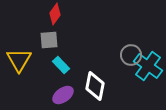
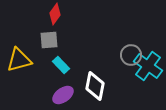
yellow triangle: rotated 44 degrees clockwise
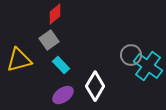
red diamond: rotated 15 degrees clockwise
gray square: rotated 30 degrees counterclockwise
white diamond: rotated 20 degrees clockwise
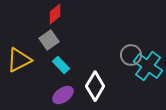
yellow triangle: rotated 12 degrees counterclockwise
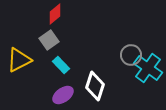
cyan cross: moved 2 px down
white diamond: rotated 12 degrees counterclockwise
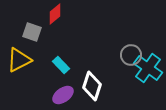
gray square: moved 17 px left, 8 px up; rotated 36 degrees counterclockwise
white diamond: moved 3 px left
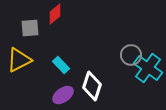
gray square: moved 2 px left, 4 px up; rotated 24 degrees counterclockwise
